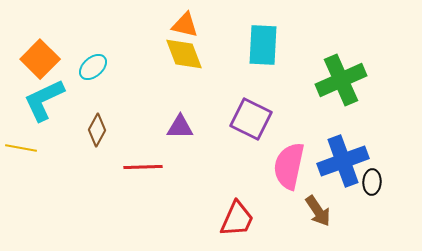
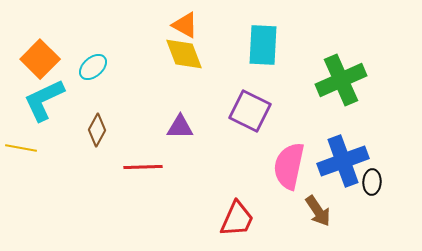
orange triangle: rotated 16 degrees clockwise
purple square: moved 1 px left, 8 px up
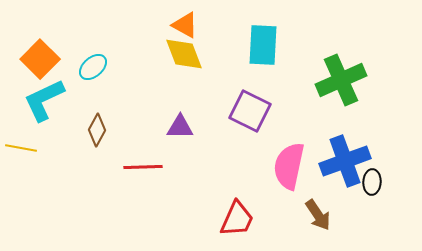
blue cross: moved 2 px right
brown arrow: moved 4 px down
